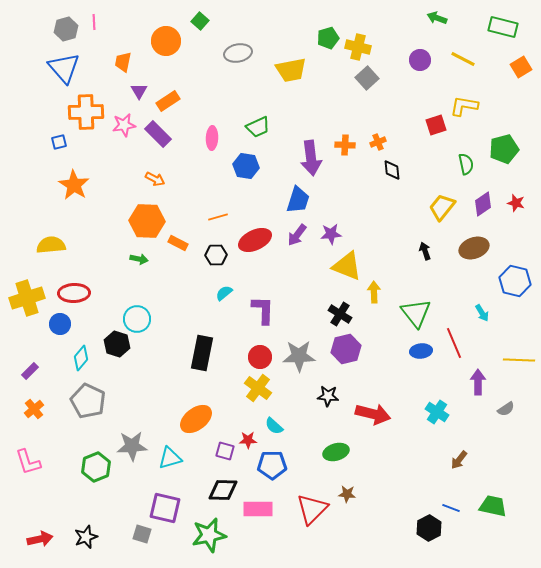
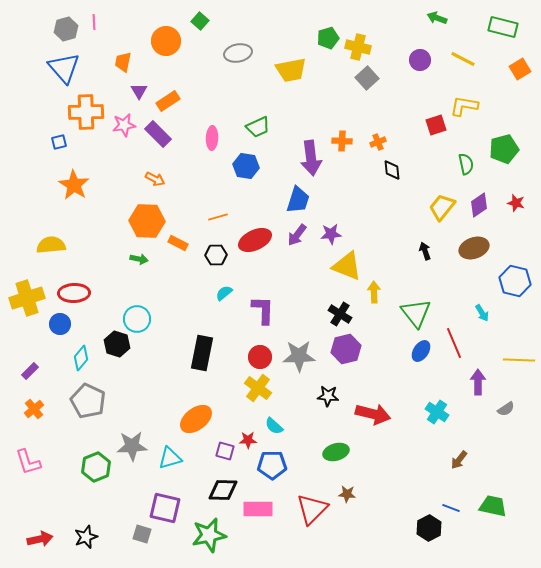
orange square at (521, 67): moved 1 px left, 2 px down
orange cross at (345, 145): moved 3 px left, 4 px up
purple diamond at (483, 204): moved 4 px left, 1 px down
blue ellipse at (421, 351): rotated 50 degrees counterclockwise
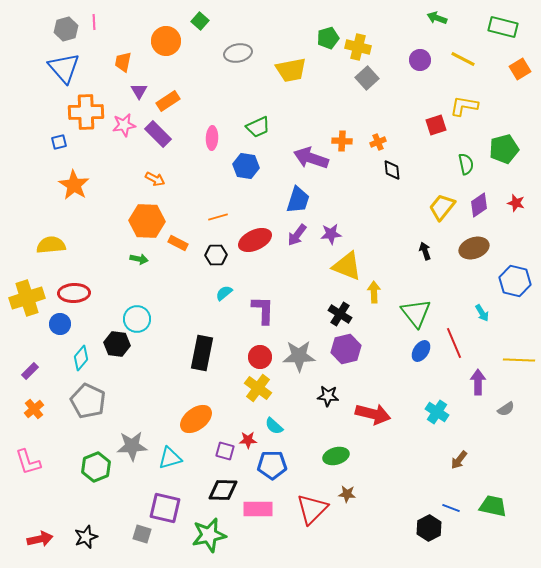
purple arrow at (311, 158): rotated 116 degrees clockwise
black hexagon at (117, 344): rotated 10 degrees counterclockwise
green ellipse at (336, 452): moved 4 px down
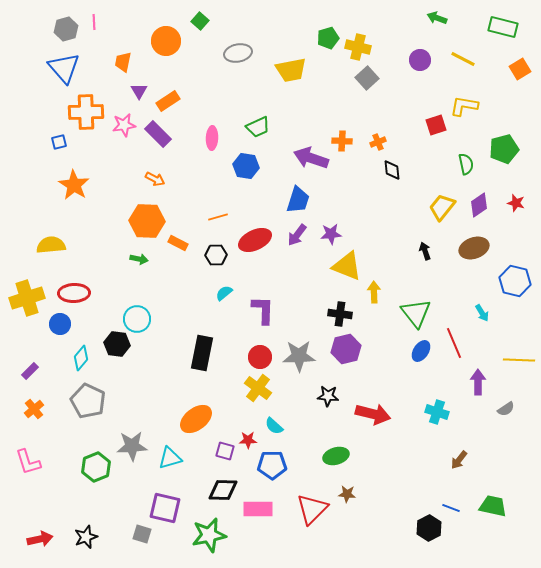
black cross at (340, 314): rotated 25 degrees counterclockwise
cyan cross at (437, 412): rotated 15 degrees counterclockwise
